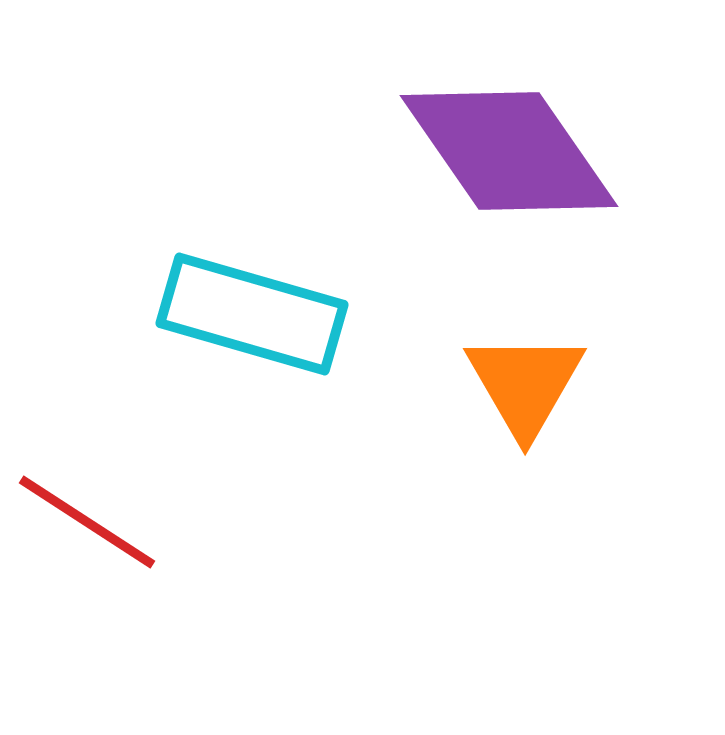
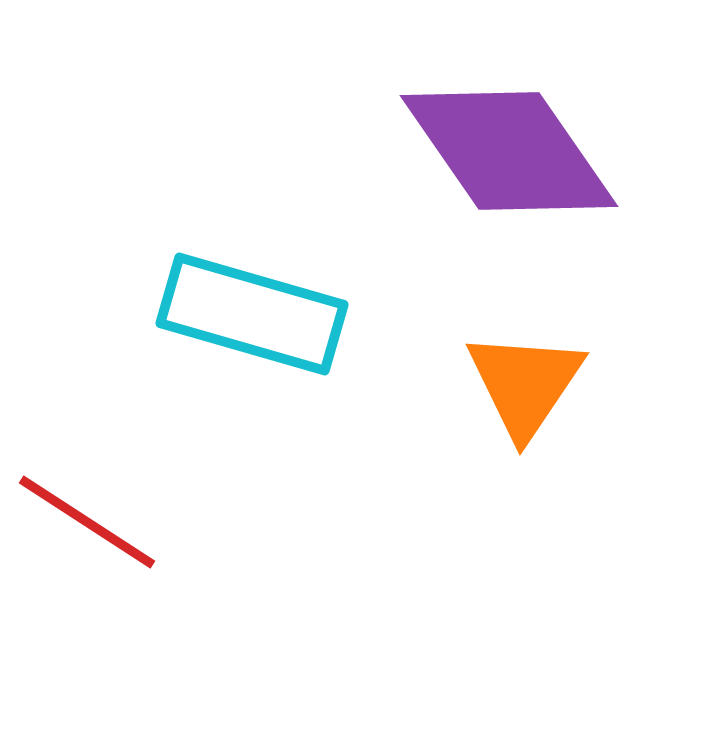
orange triangle: rotated 4 degrees clockwise
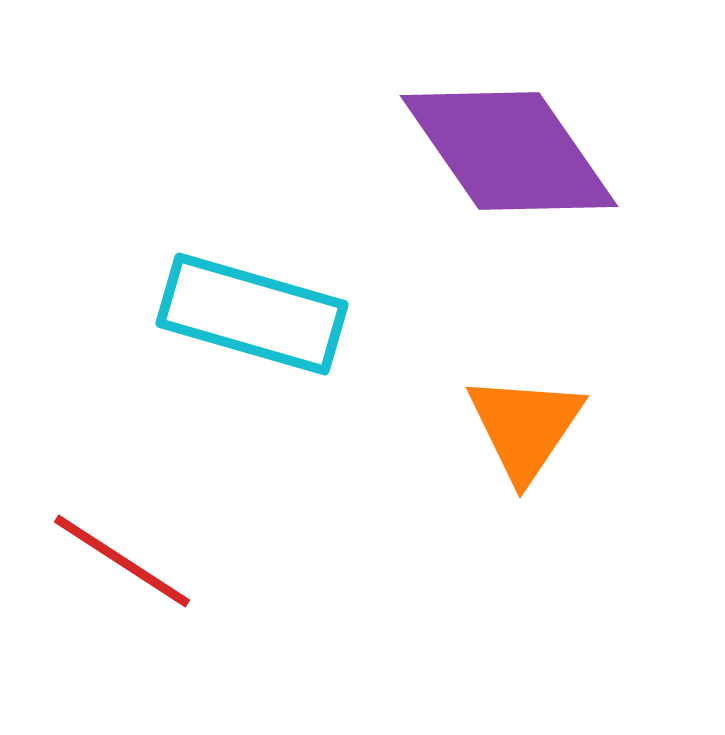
orange triangle: moved 43 px down
red line: moved 35 px right, 39 px down
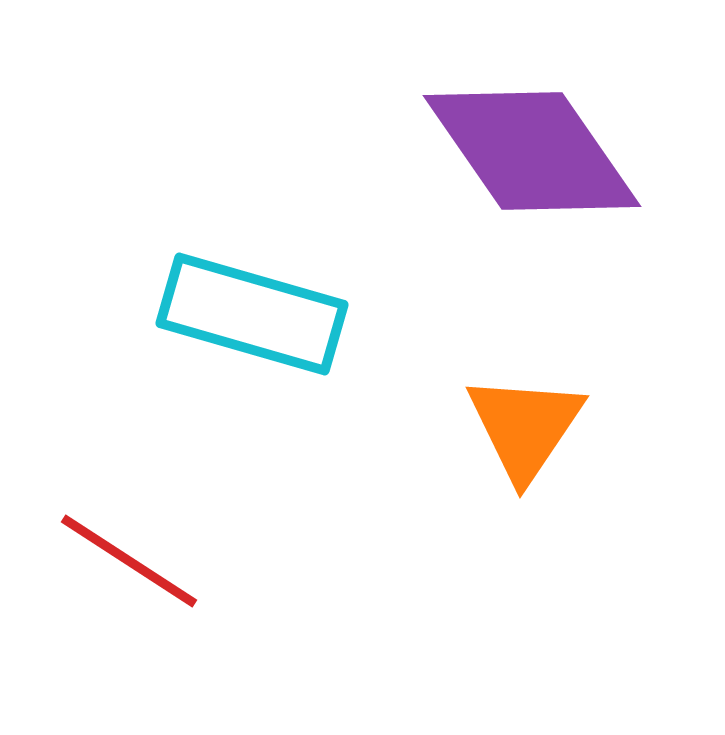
purple diamond: moved 23 px right
red line: moved 7 px right
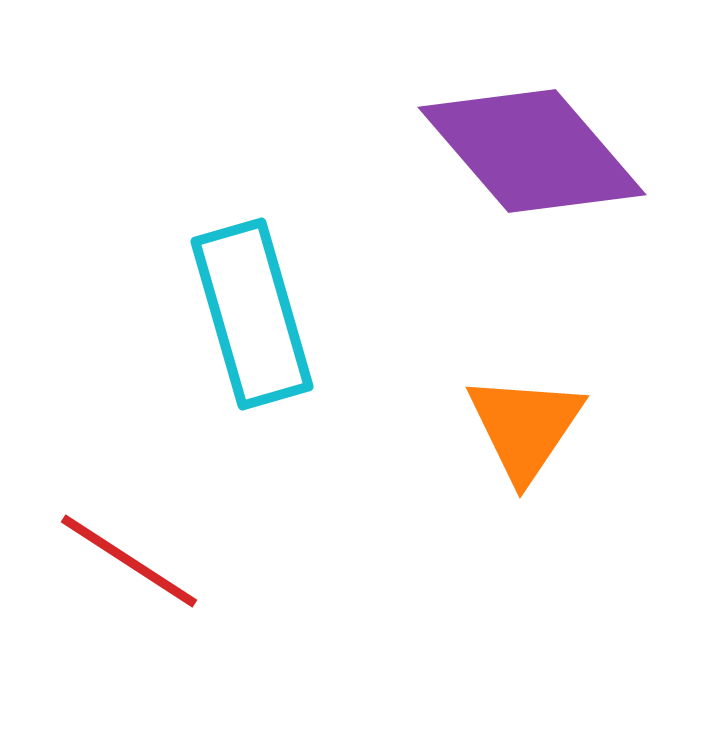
purple diamond: rotated 6 degrees counterclockwise
cyan rectangle: rotated 58 degrees clockwise
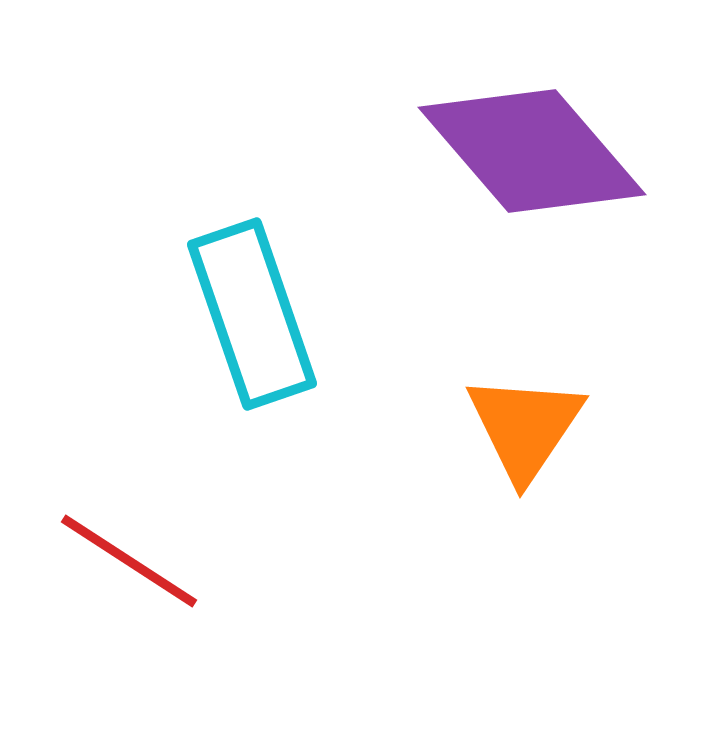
cyan rectangle: rotated 3 degrees counterclockwise
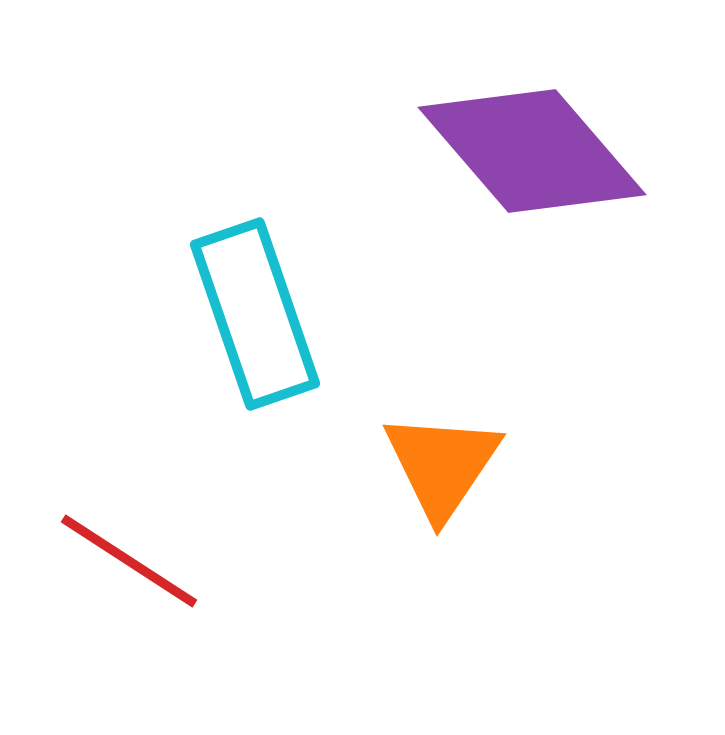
cyan rectangle: moved 3 px right
orange triangle: moved 83 px left, 38 px down
